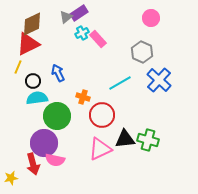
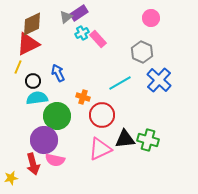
purple circle: moved 3 px up
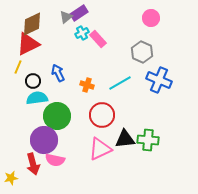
blue cross: rotated 20 degrees counterclockwise
orange cross: moved 4 px right, 12 px up
green cross: rotated 10 degrees counterclockwise
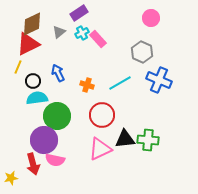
gray triangle: moved 7 px left, 15 px down
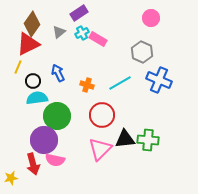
brown diamond: rotated 30 degrees counterclockwise
pink rectangle: rotated 18 degrees counterclockwise
pink triangle: rotated 20 degrees counterclockwise
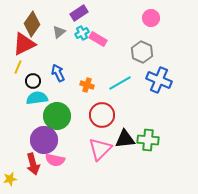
red triangle: moved 4 px left
yellow star: moved 1 px left, 1 px down
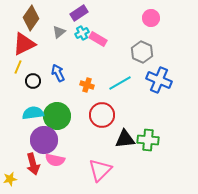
brown diamond: moved 1 px left, 6 px up
cyan semicircle: moved 4 px left, 15 px down
pink triangle: moved 21 px down
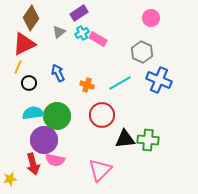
black circle: moved 4 px left, 2 px down
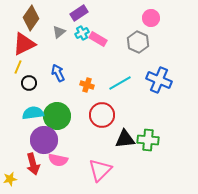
gray hexagon: moved 4 px left, 10 px up
pink semicircle: moved 3 px right
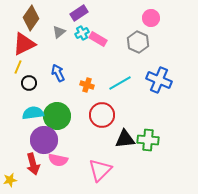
yellow star: moved 1 px down
